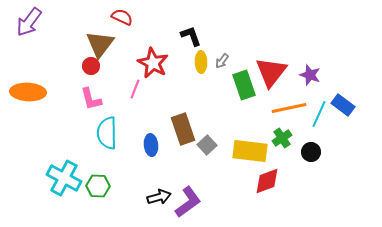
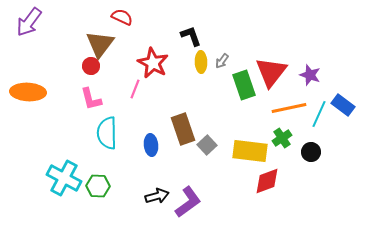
black arrow: moved 2 px left, 1 px up
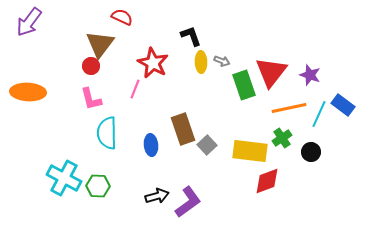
gray arrow: rotated 105 degrees counterclockwise
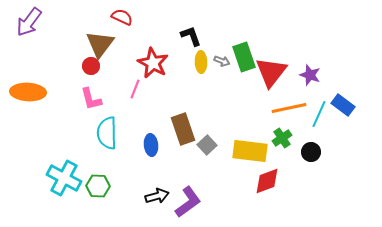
green rectangle: moved 28 px up
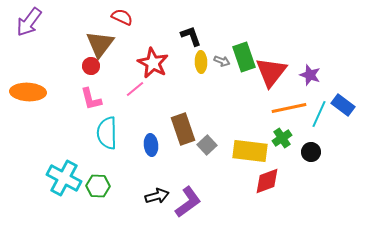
pink line: rotated 30 degrees clockwise
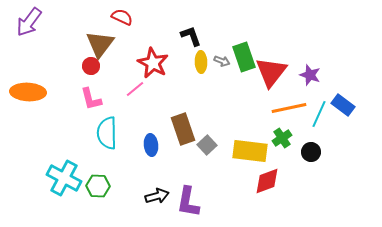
purple L-shape: rotated 136 degrees clockwise
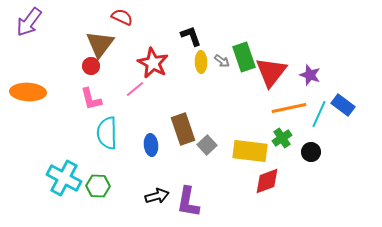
gray arrow: rotated 14 degrees clockwise
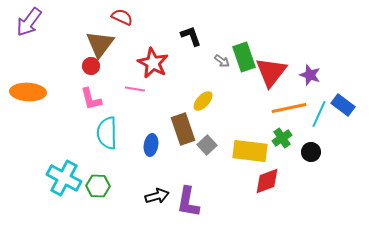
yellow ellipse: moved 2 px right, 39 px down; rotated 45 degrees clockwise
pink line: rotated 48 degrees clockwise
blue ellipse: rotated 15 degrees clockwise
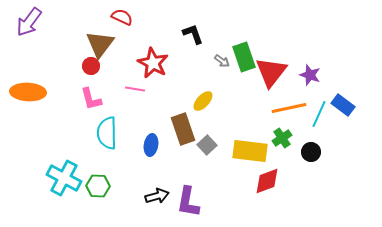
black L-shape: moved 2 px right, 2 px up
